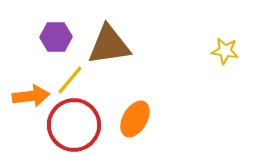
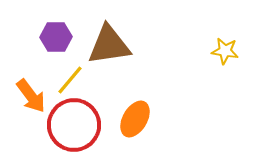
orange arrow: rotated 60 degrees clockwise
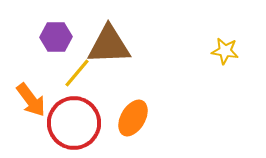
brown triangle: rotated 6 degrees clockwise
yellow line: moved 7 px right, 7 px up
orange arrow: moved 4 px down
orange ellipse: moved 2 px left, 1 px up
red circle: moved 2 px up
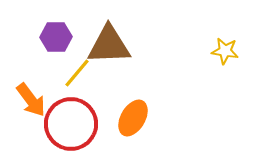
red circle: moved 3 px left, 1 px down
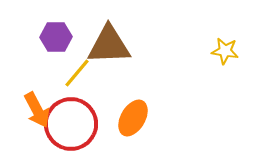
orange arrow: moved 6 px right, 10 px down; rotated 9 degrees clockwise
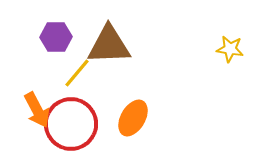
yellow star: moved 5 px right, 2 px up
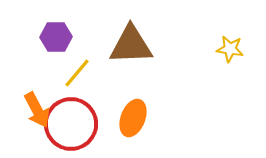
brown triangle: moved 22 px right
orange ellipse: rotated 9 degrees counterclockwise
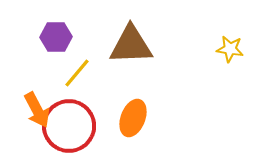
red circle: moved 2 px left, 2 px down
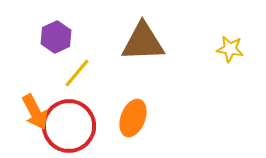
purple hexagon: rotated 24 degrees counterclockwise
brown triangle: moved 12 px right, 3 px up
orange arrow: moved 2 px left, 2 px down
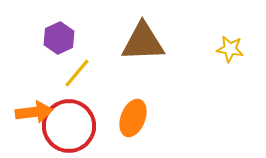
purple hexagon: moved 3 px right, 1 px down
orange arrow: moved 1 px left; rotated 69 degrees counterclockwise
